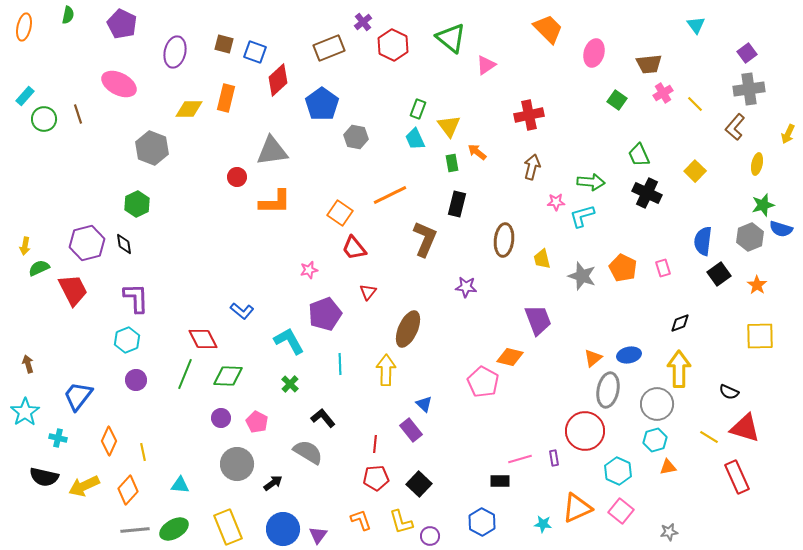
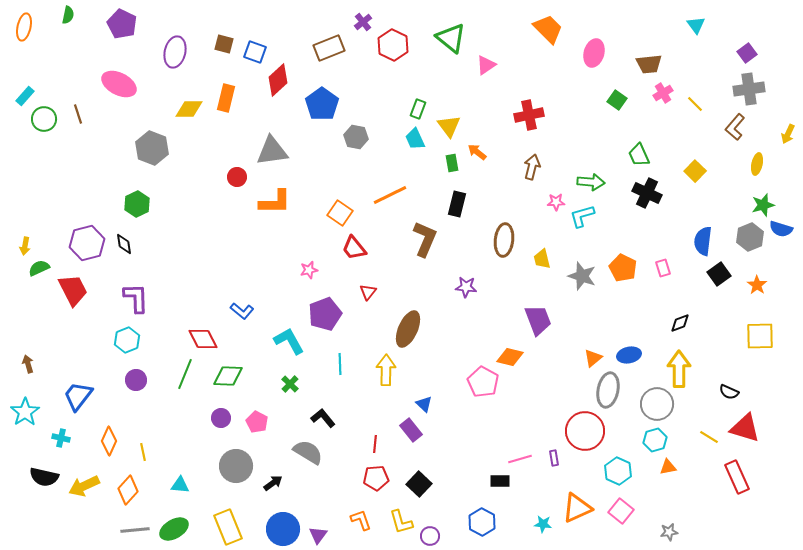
cyan cross at (58, 438): moved 3 px right
gray circle at (237, 464): moved 1 px left, 2 px down
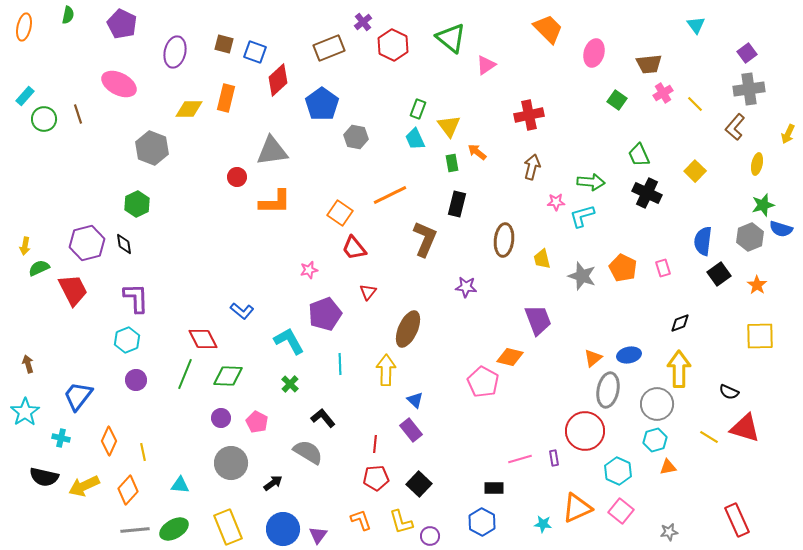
blue triangle at (424, 404): moved 9 px left, 4 px up
gray circle at (236, 466): moved 5 px left, 3 px up
red rectangle at (737, 477): moved 43 px down
black rectangle at (500, 481): moved 6 px left, 7 px down
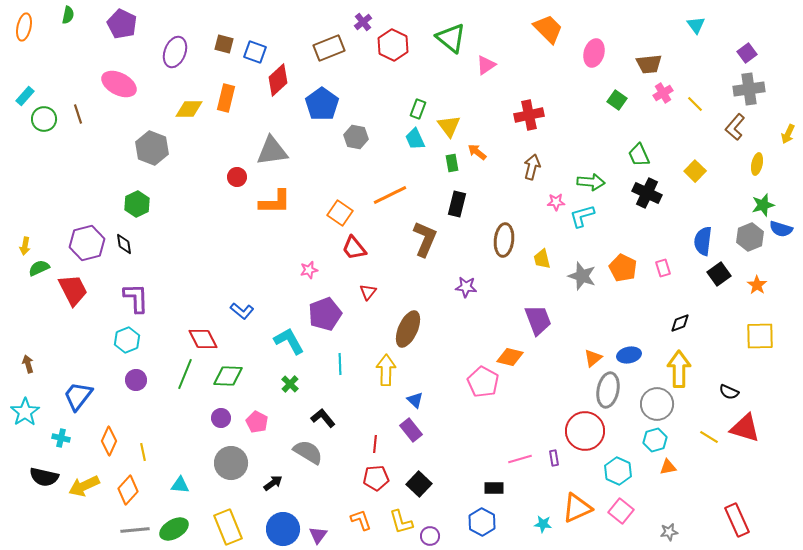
purple ellipse at (175, 52): rotated 8 degrees clockwise
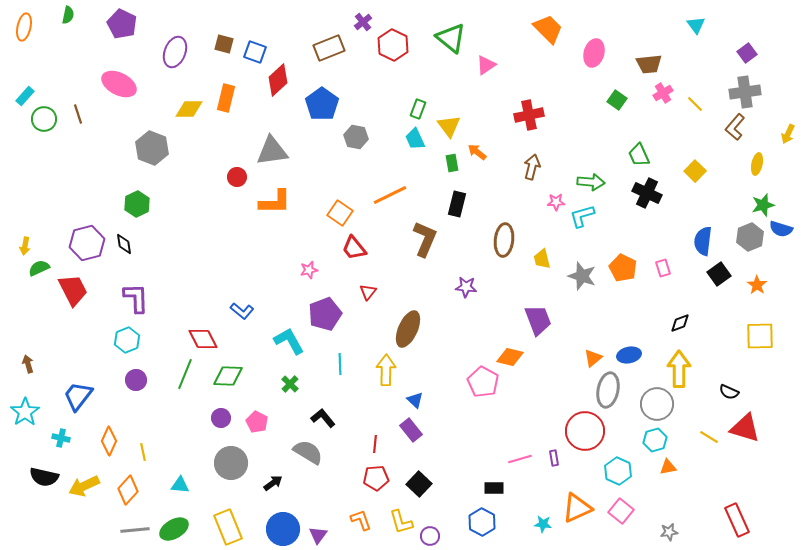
gray cross at (749, 89): moved 4 px left, 3 px down
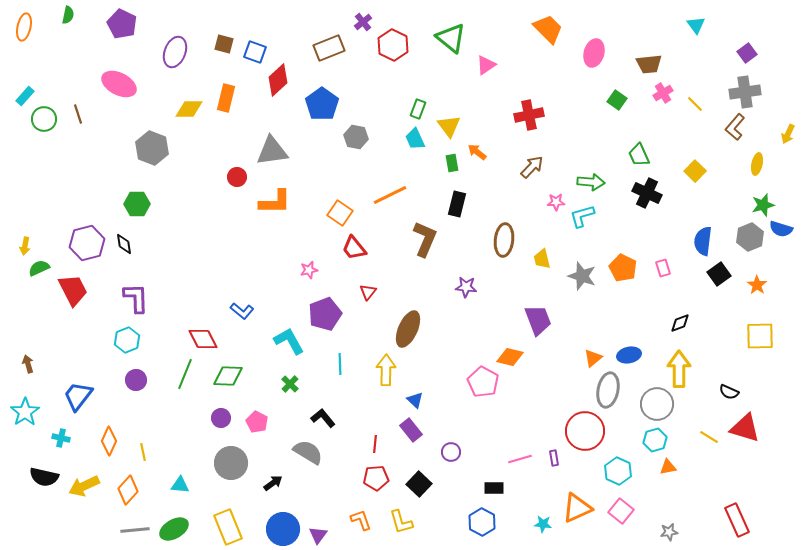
brown arrow at (532, 167): rotated 30 degrees clockwise
green hexagon at (137, 204): rotated 25 degrees clockwise
purple circle at (430, 536): moved 21 px right, 84 px up
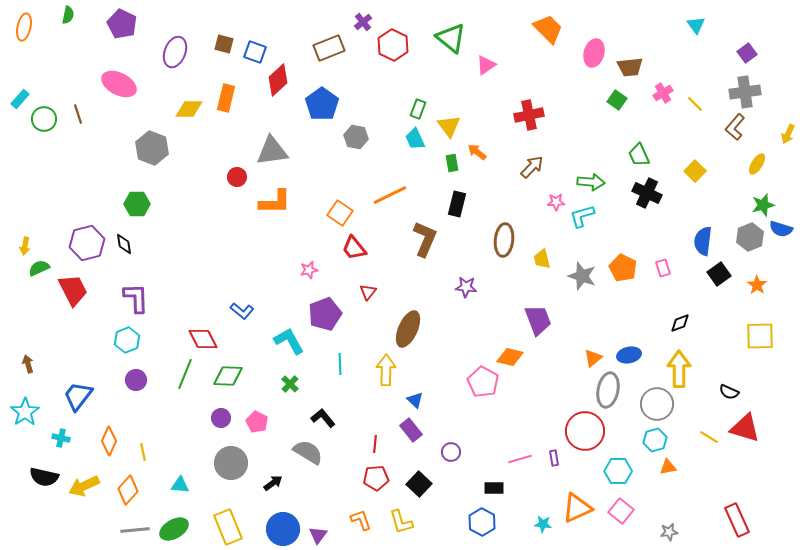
brown trapezoid at (649, 64): moved 19 px left, 3 px down
cyan rectangle at (25, 96): moved 5 px left, 3 px down
yellow ellipse at (757, 164): rotated 20 degrees clockwise
cyan hexagon at (618, 471): rotated 24 degrees counterclockwise
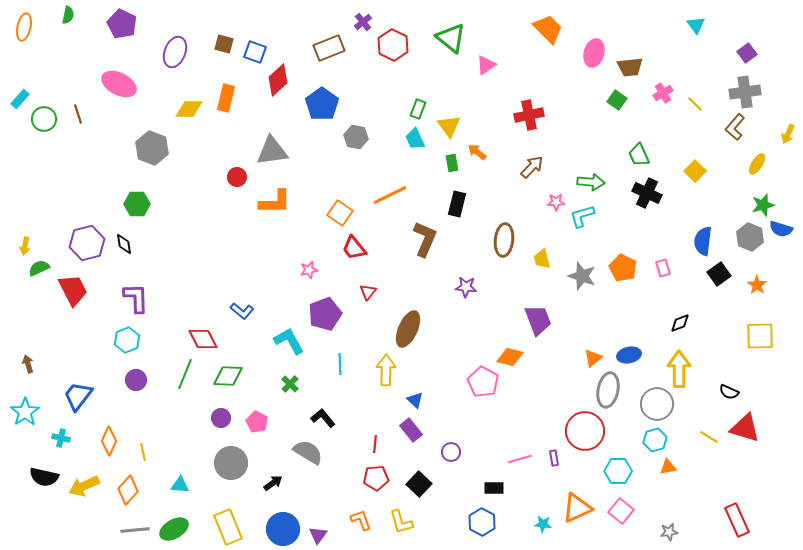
gray hexagon at (750, 237): rotated 16 degrees counterclockwise
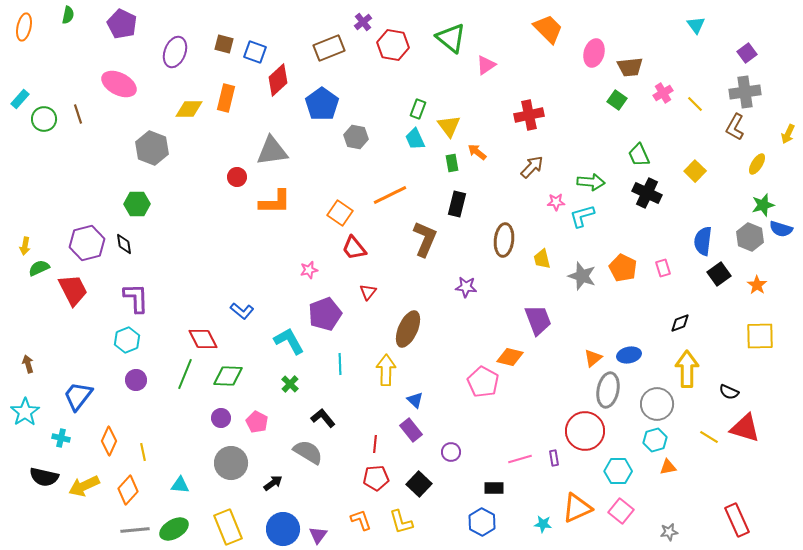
red hexagon at (393, 45): rotated 16 degrees counterclockwise
brown L-shape at (735, 127): rotated 12 degrees counterclockwise
yellow arrow at (679, 369): moved 8 px right
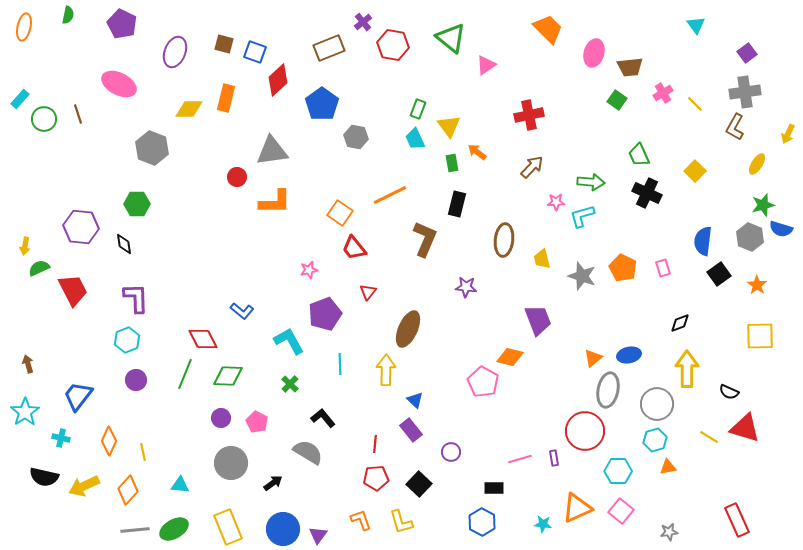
purple hexagon at (87, 243): moved 6 px left, 16 px up; rotated 20 degrees clockwise
